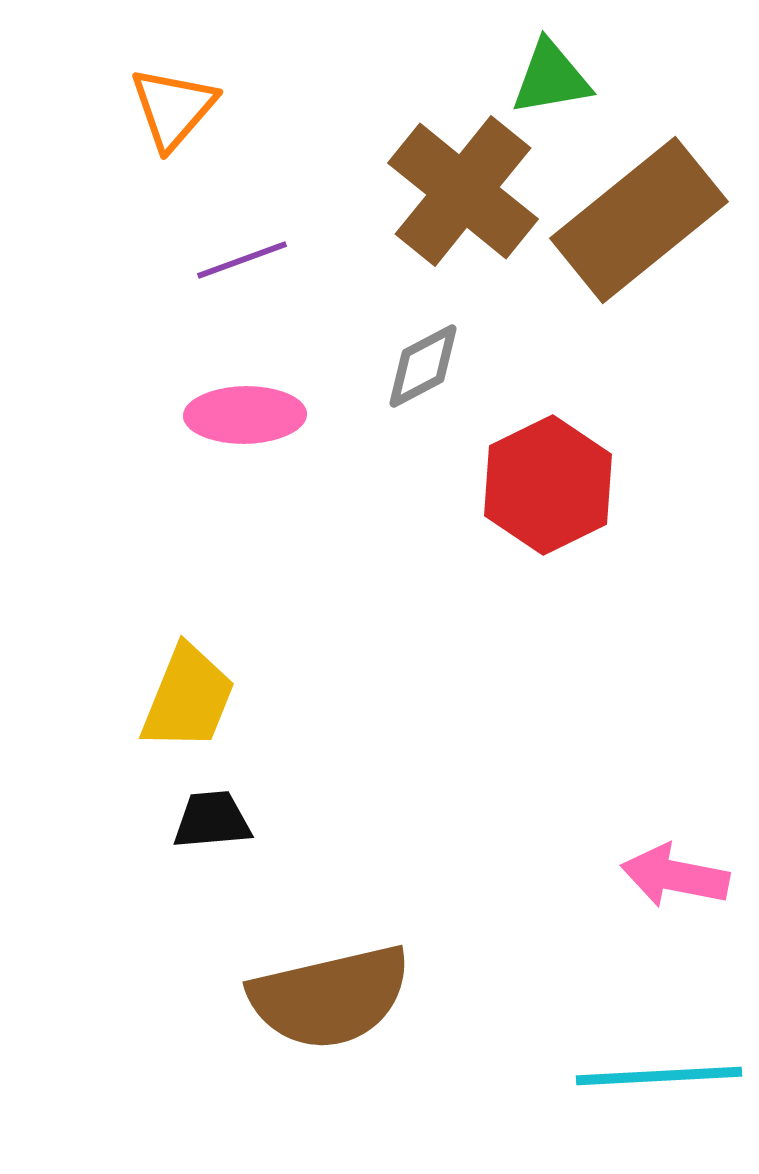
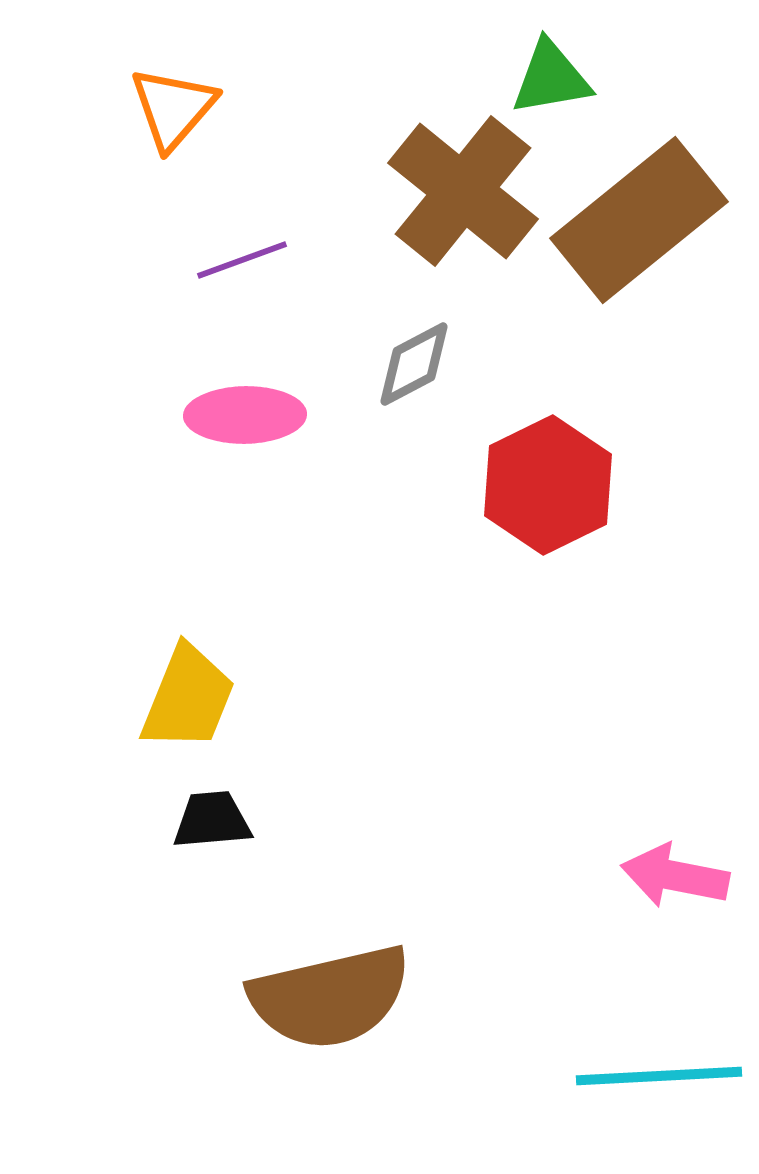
gray diamond: moved 9 px left, 2 px up
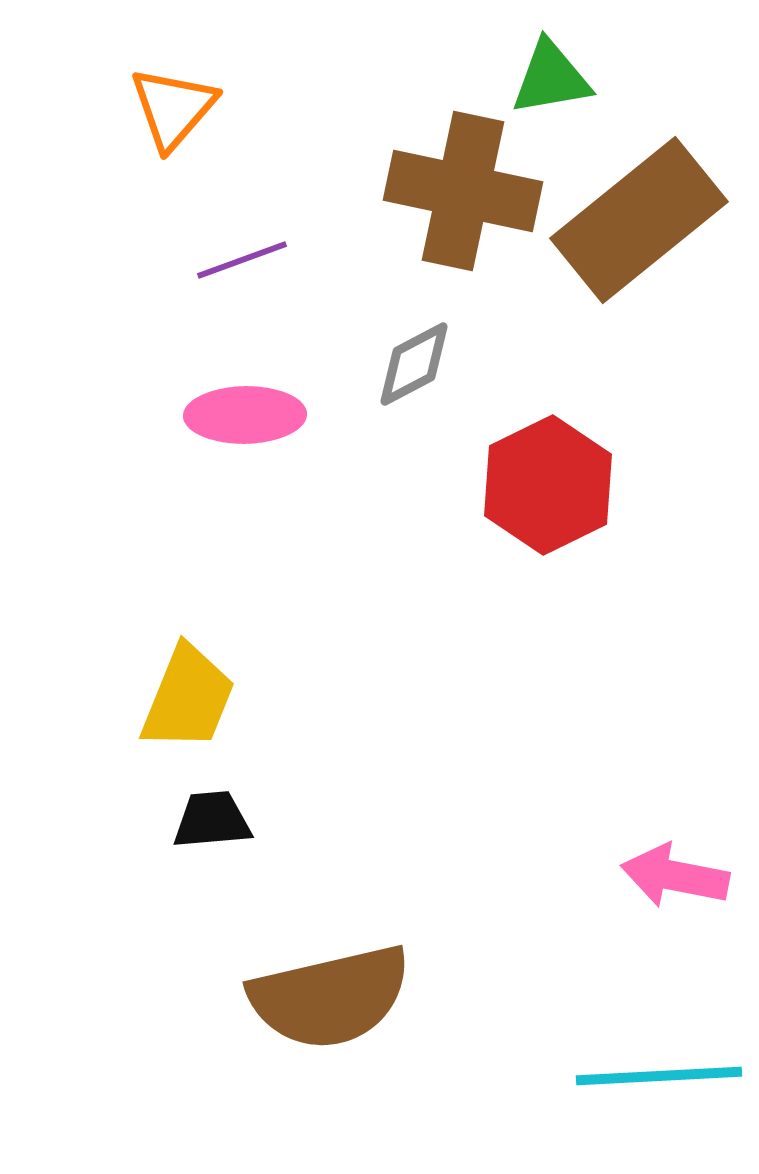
brown cross: rotated 27 degrees counterclockwise
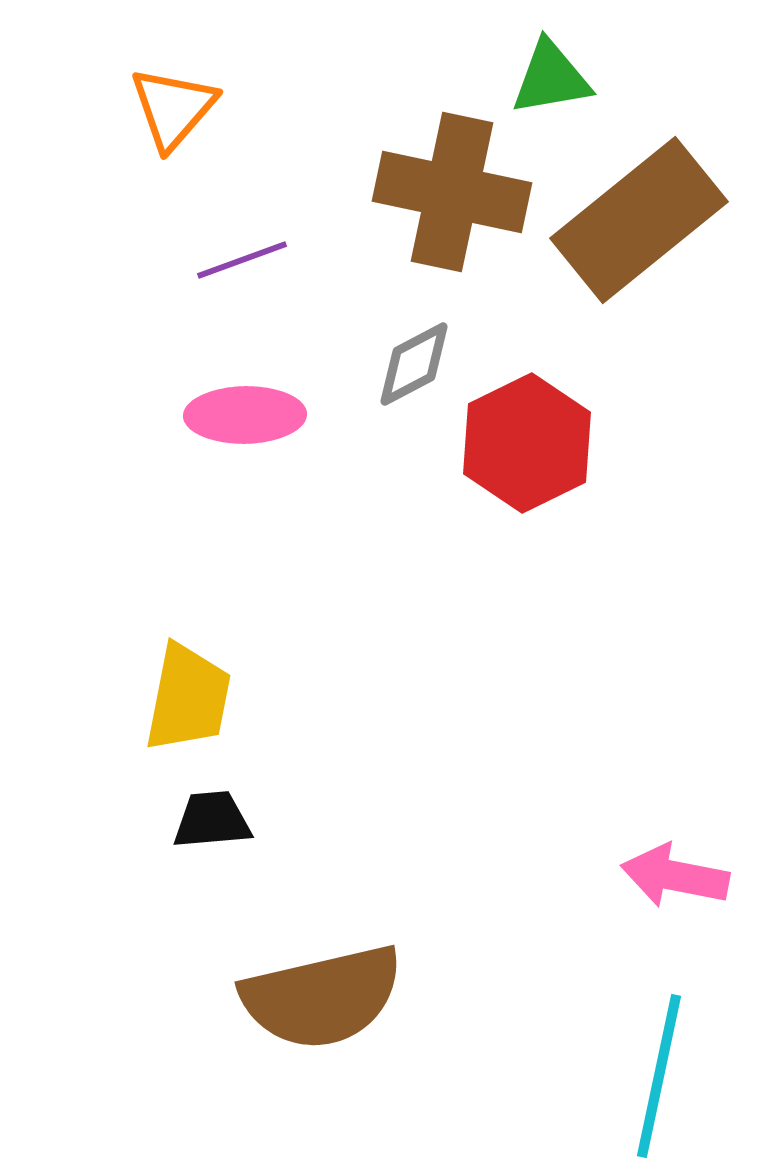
brown cross: moved 11 px left, 1 px down
red hexagon: moved 21 px left, 42 px up
yellow trapezoid: rotated 11 degrees counterclockwise
brown semicircle: moved 8 px left
cyan line: rotated 75 degrees counterclockwise
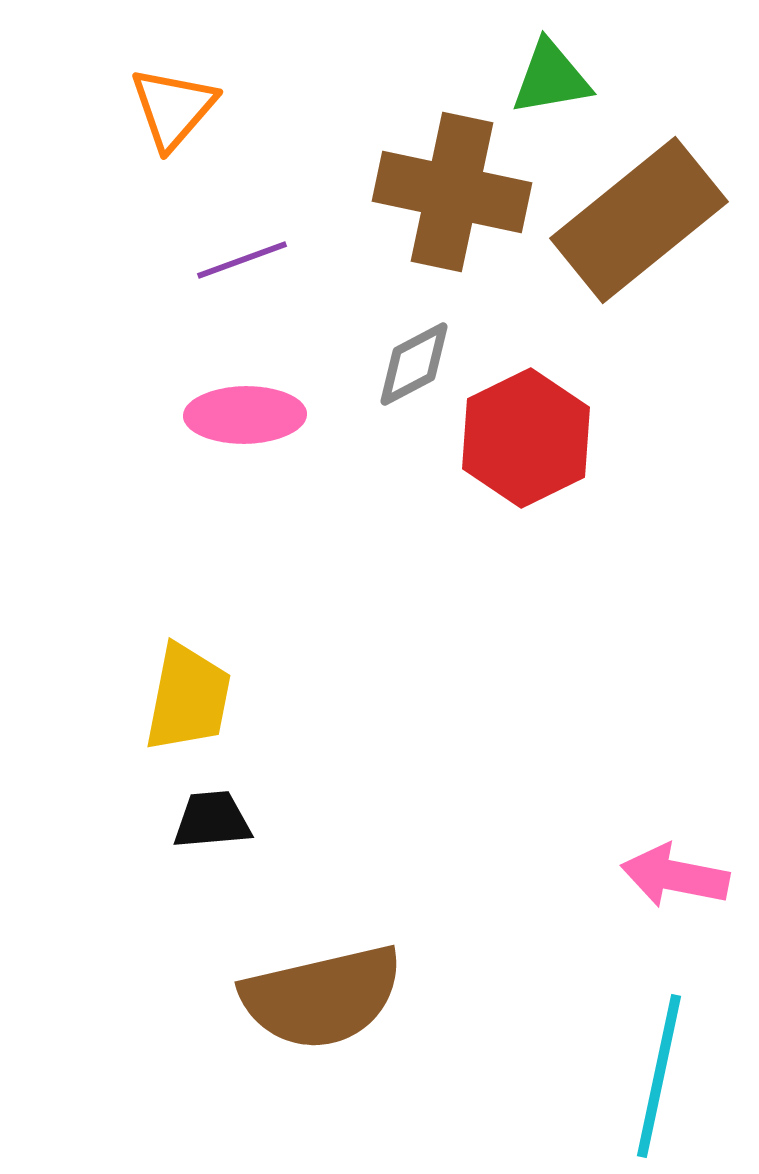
red hexagon: moved 1 px left, 5 px up
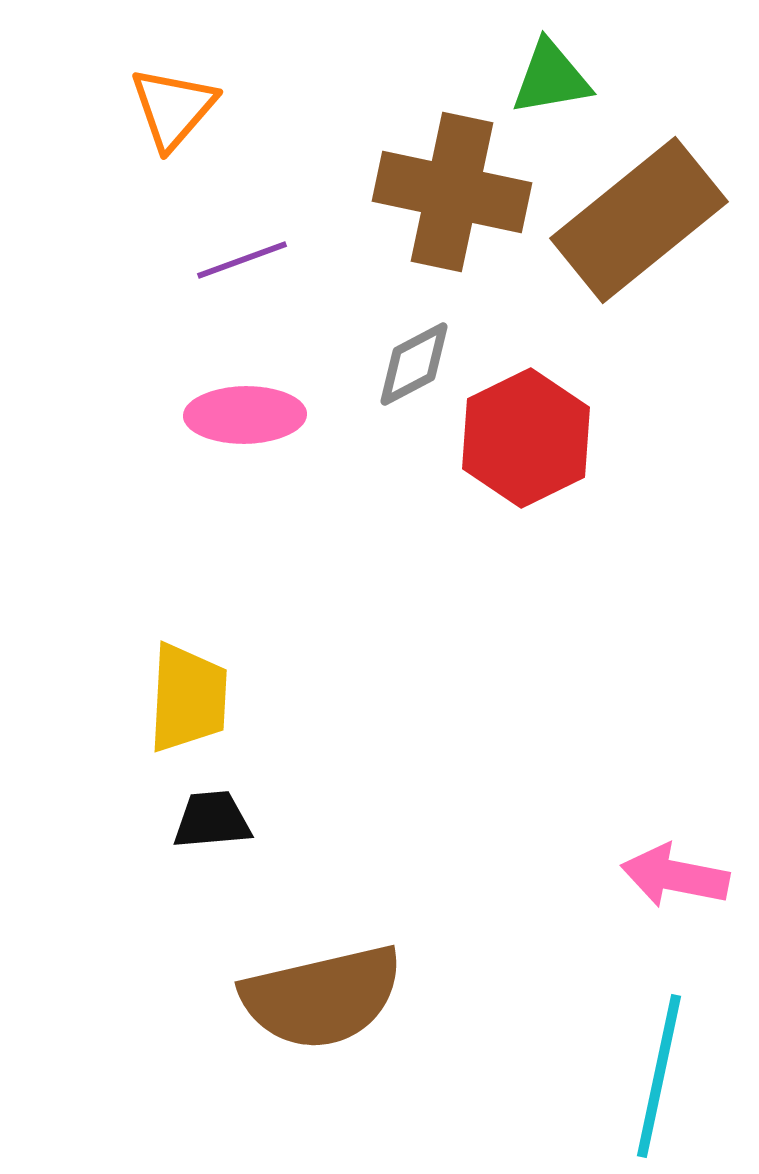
yellow trapezoid: rotated 8 degrees counterclockwise
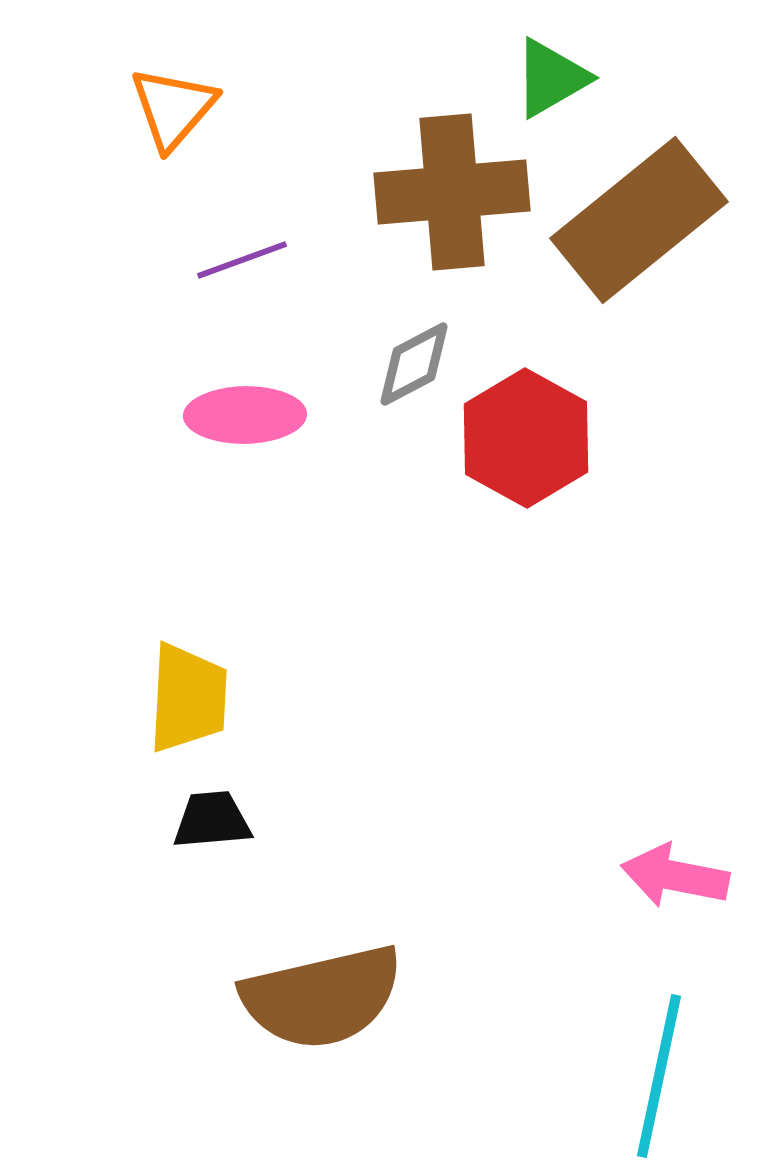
green triangle: rotated 20 degrees counterclockwise
brown cross: rotated 17 degrees counterclockwise
red hexagon: rotated 5 degrees counterclockwise
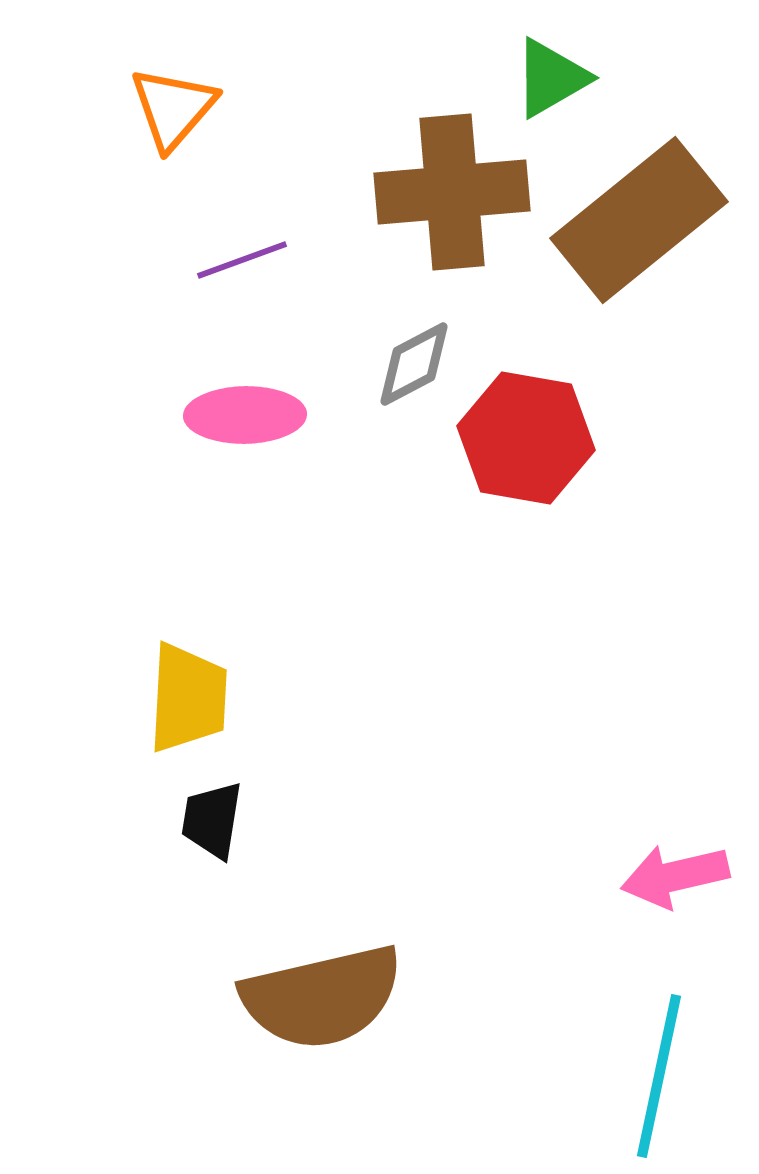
red hexagon: rotated 19 degrees counterclockwise
black trapezoid: rotated 76 degrees counterclockwise
pink arrow: rotated 24 degrees counterclockwise
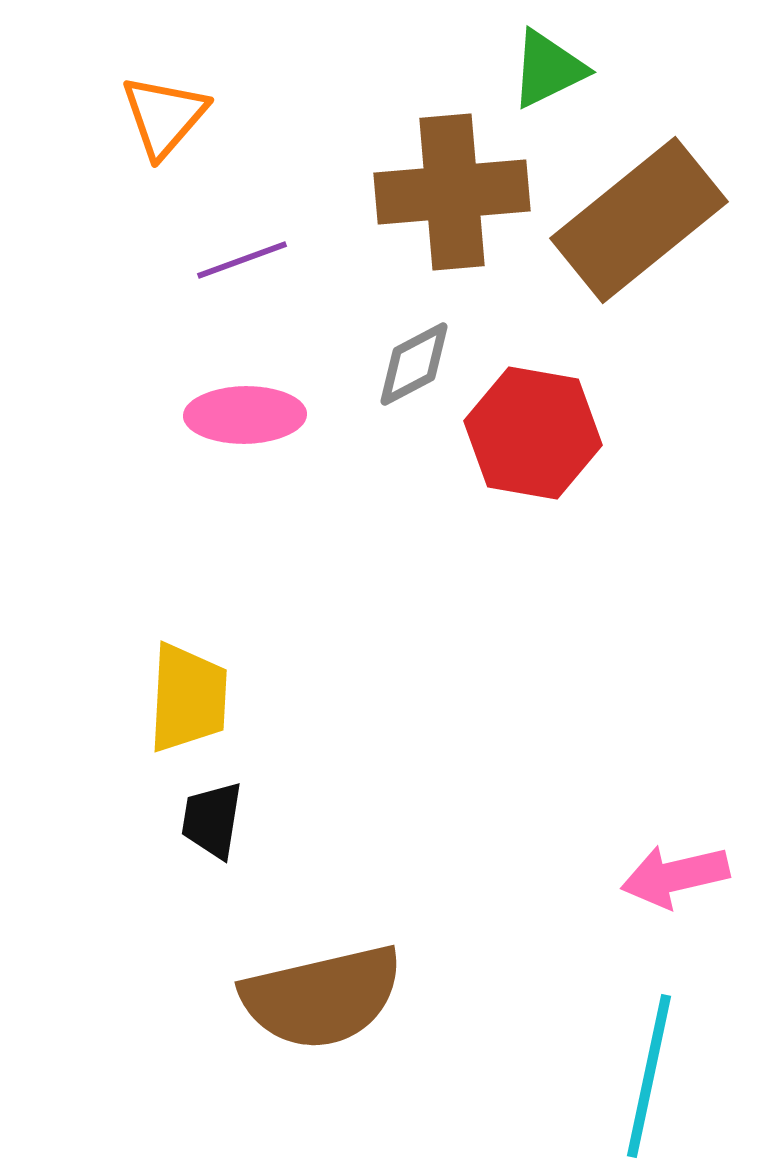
green triangle: moved 3 px left, 9 px up; rotated 4 degrees clockwise
orange triangle: moved 9 px left, 8 px down
red hexagon: moved 7 px right, 5 px up
cyan line: moved 10 px left
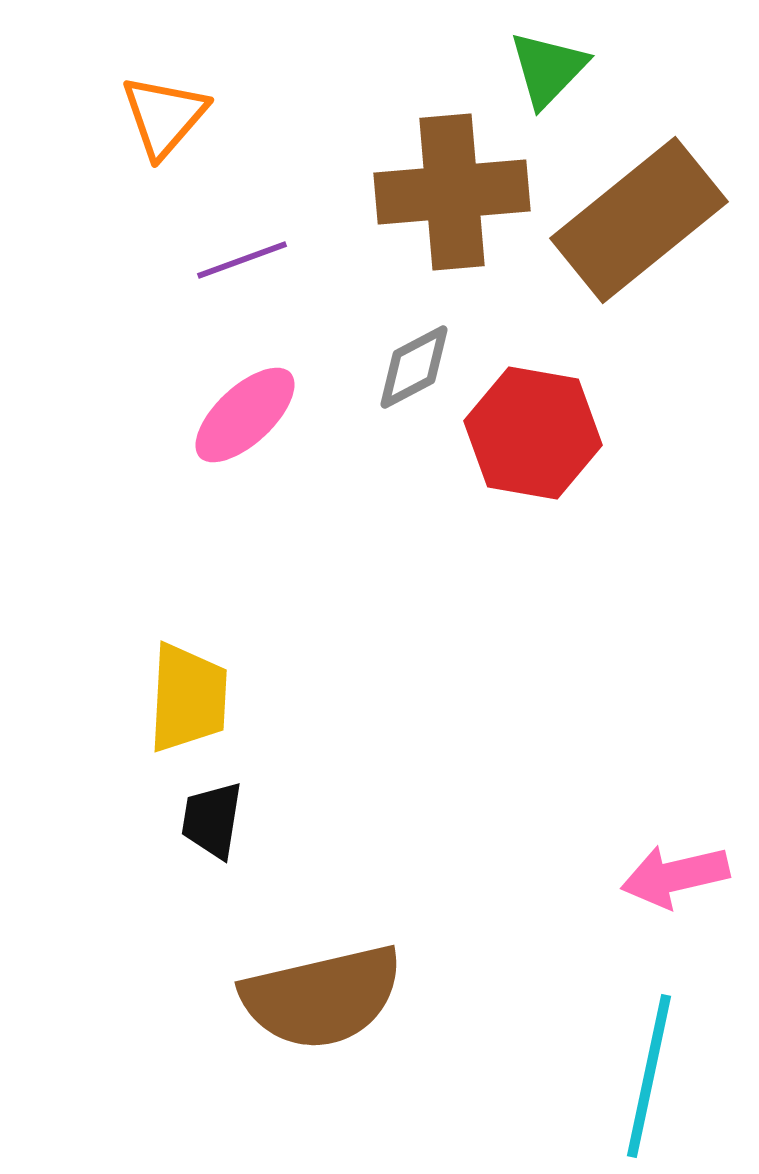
green triangle: rotated 20 degrees counterclockwise
gray diamond: moved 3 px down
pink ellipse: rotated 42 degrees counterclockwise
